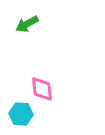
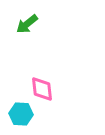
green arrow: rotated 10 degrees counterclockwise
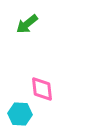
cyan hexagon: moved 1 px left
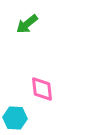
cyan hexagon: moved 5 px left, 4 px down
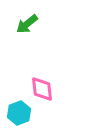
cyan hexagon: moved 4 px right, 5 px up; rotated 25 degrees counterclockwise
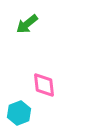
pink diamond: moved 2 px right, 4 px up
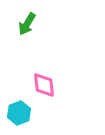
green arrow: rotated 20 degrees counterclockwise
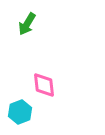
cyan hexagon: moved 1 px right, 1 px up
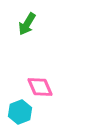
pink diamond: moved 4 px left, 2 px down; rotated 16 degrees counterclockwise
